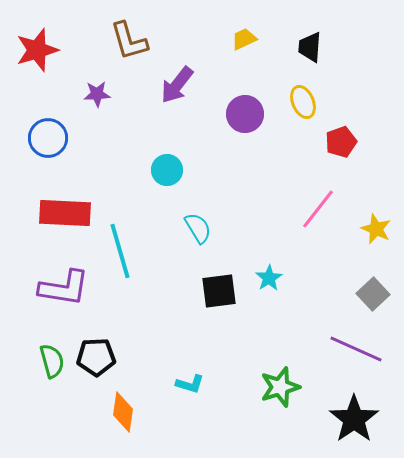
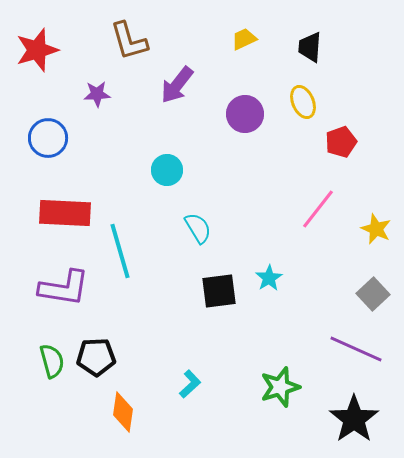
cyan L-shape: rotated 60 degrees counterclockwise
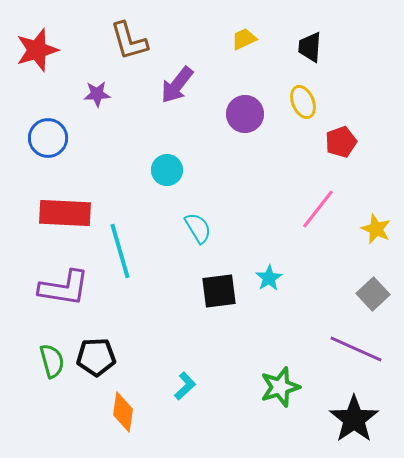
cyan L-shape: moved 5 px left, 2 px down
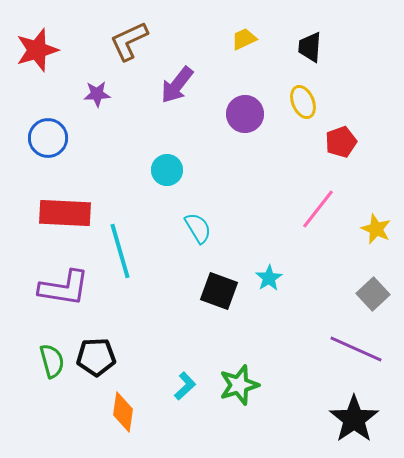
brown L-shape: rotated 81 degrees clockwise
black square: rotated 27 degrees clockwise
green star: moved 41 px left, 2 px up
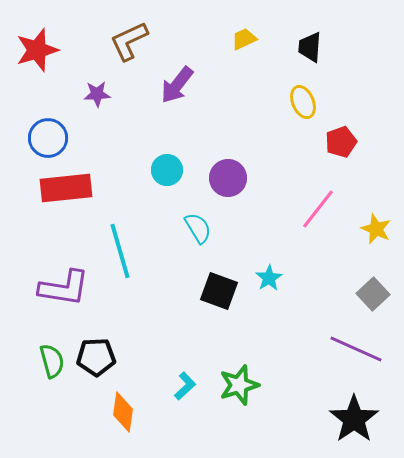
purple circle: moved 17 px left, 64 px down
red rectangle: moved 1 px right, 25 px up; rotated 9 degrees counterclockwise
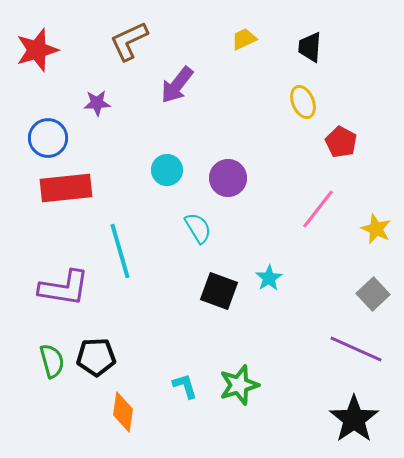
purple star: moved 9 px down
red pentagon: rotated 24 degrees counterclockwise
cyan L-shape: rotated 64 degrees counterclockwise
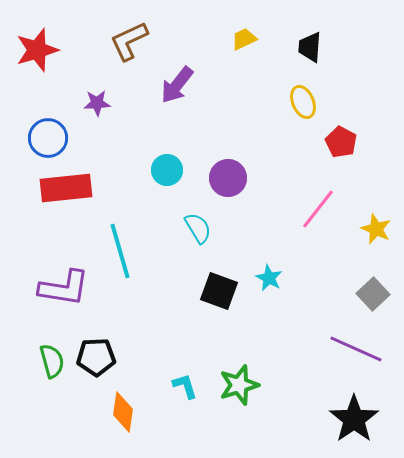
cyan star: rotated 12 degrees counterclockwise
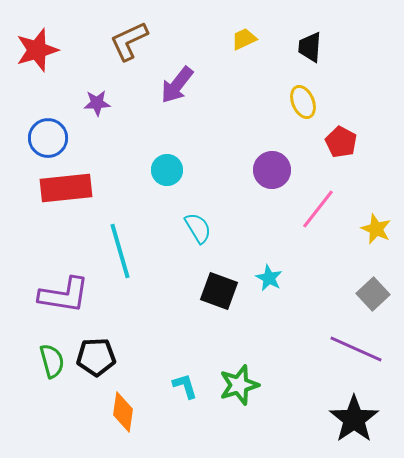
purple circle: moved 44 px right, 8 px up
purple L-shape: moved 7 px down
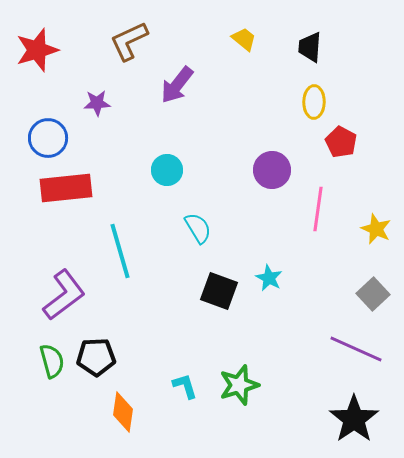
yellow trapezoid: rotated 64 degrees clockwise
yellow ellipse: moved 11 px right; rotated 24 degrees clockwise
pink line: rotated 30 degrees counterclockwise
purple L-shape: rotated 46 degrees counterclockwise
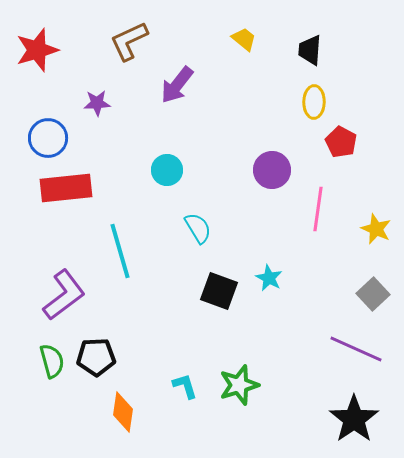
black trapezoid: moved 3 px down
